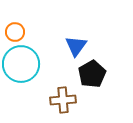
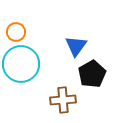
orange circle: moved 1 px right
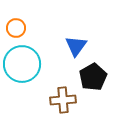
orange circle: moved 4 px up
cyan circle: moved 1 px right
black pentagon: moved 1 px right, 3 px down
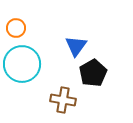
black pentagon: moved 4 px up
brown cross: rotated 15 degrees clockwise
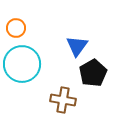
blue triangle: moved 1 px right
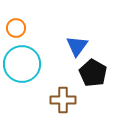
black pentagon: rotated 12 degrees counterclockwise
brown cross: rotated 10 degrees counterclockwise
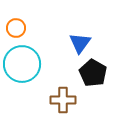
blue triangle: moved 3 px right, 3 px up
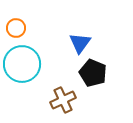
black pentagon: rotated 8 degrees counterclockwise
brown cross: rotated 25 degrees counterclockwise
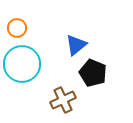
orange circle: moved 1 px right
blue triangle: moved 4 px left, 2 px down; rotated 15 degrees clockwise
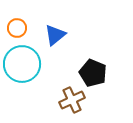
blue triangle: moved 21 px left, 10 px up
brown cross: moved 9 px right
